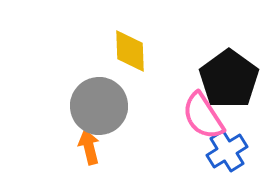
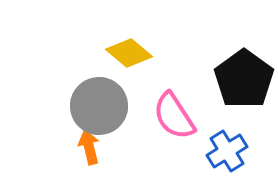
yellow diamond: moved 1 px left, 2 px down; rotated 48 degrees counterclockwise
black pentagon: moved 15 px right
pink semicircle: moved 29 px left
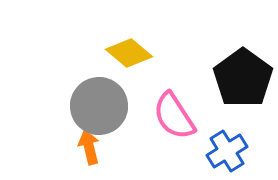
black pentagon: moved 1 px left, 1 px up
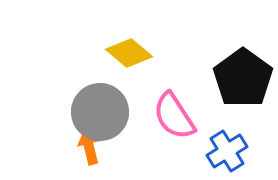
gray circle: moved 1 px right, 6 px down
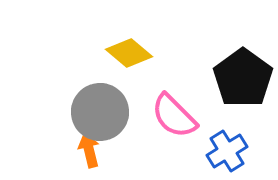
pink semicircle: rotated 12 degrees counterclockwise
orange arrow: moved 3 px down
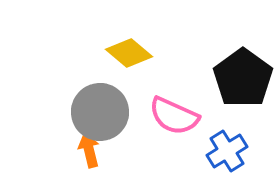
pink semicircle: rotated 21 degrees counterclockwise
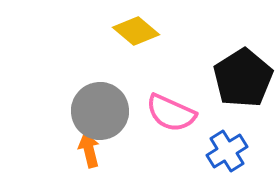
yellow diamond: moved 7 px right, 22 px up
black pentagon: rotated 4 degrees clockwise
gray circle: moved 1 px up
pink semicircle: moved 3 px left, 3 px up
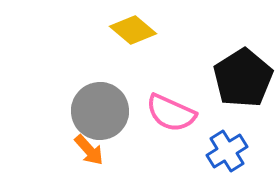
yellow diamond: moved 3 px left, 1 px up
orange arrow: rotated 152 degrees clockwise
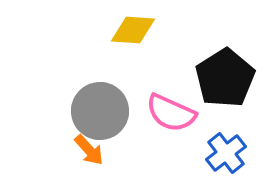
yellow diamond: rotated 36 degrees counterclockwise
black pentagon: moved 18 px left
blue cross: moved 1 px left, 2 px down; rotated 6 degrees counterclockwise
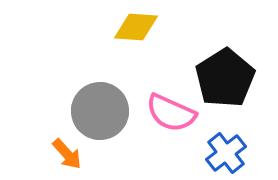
yellow diamond: moved 3 px right, 3 px up
orange arrow: moved 22 px left, 4 px down
